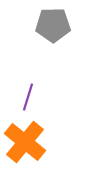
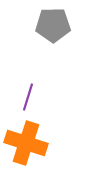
orange cross: moved 1 px right, 1 px down; rotated 21 degrees counterclockwise
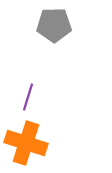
gray pentagon: moved 1 px right
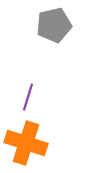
gray pentagon: rotated 12 degrees counterclockwise
